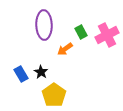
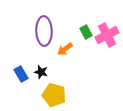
purple ellipse: moved 6 px down
green rectangle: moved 5 px right
black star: rotated 16 degrees counterclockwise
yellow pentagon: rotated 20 degrees counterclockwise
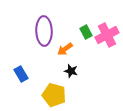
black star: moved 30 px right, 1 px up
